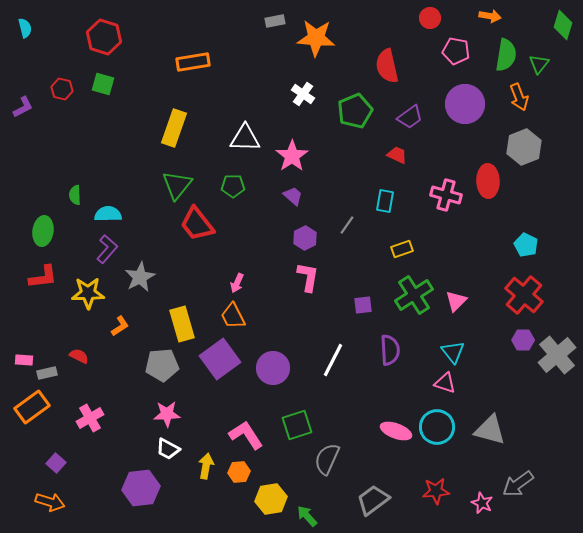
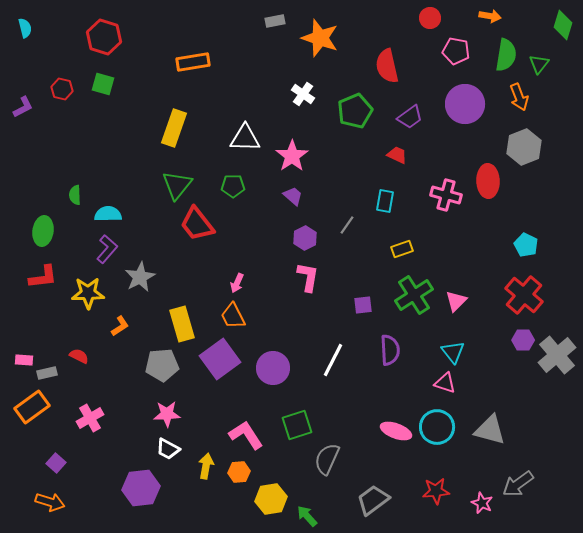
orange star at (316, 38): moved 4 px right; rotated 15 degrees clockwise
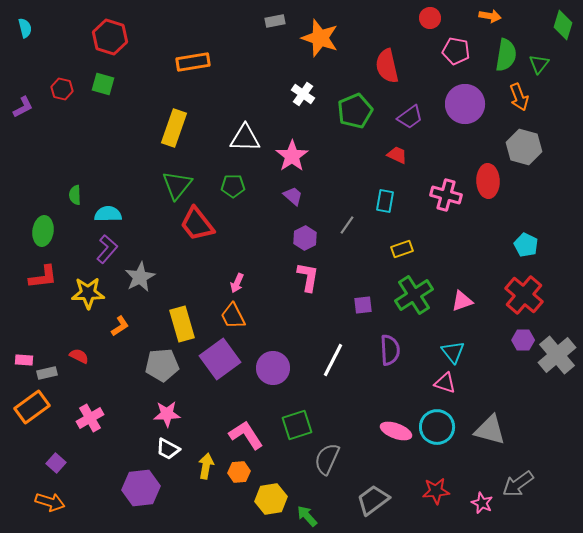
red hexagon at (104, 37): moved 6 px right
gray hexagon at (524, 147): rotated 24 degrees counterclockwise
pink triangle at (456, 301): moved 6 px right; rotated 25 degrees clockwise
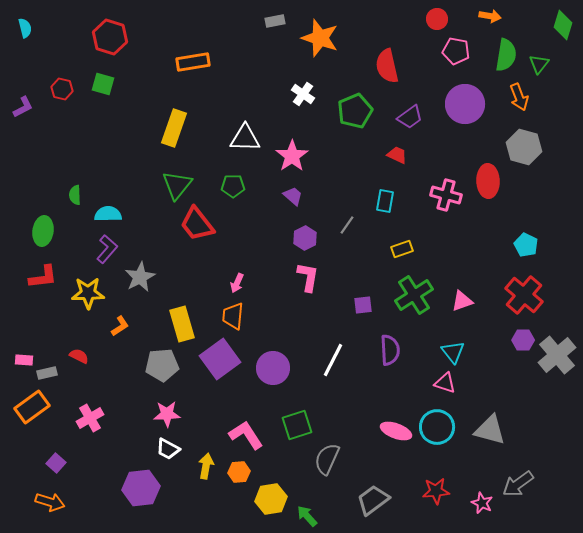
red circle at (430, 18): moved 7 px right, 1 px down
orange trapezoid at (233, 316): rotated 32 degrees clockwise
